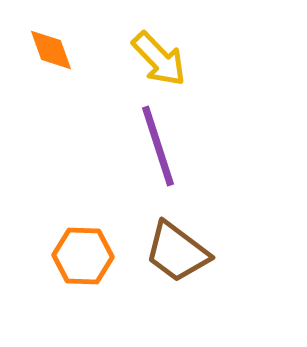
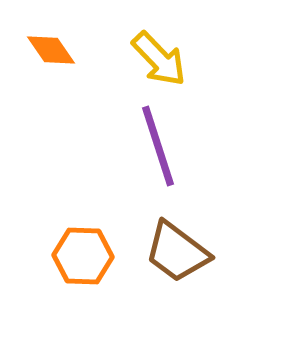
orange diamond: rotated 15 degrees counterclockwise
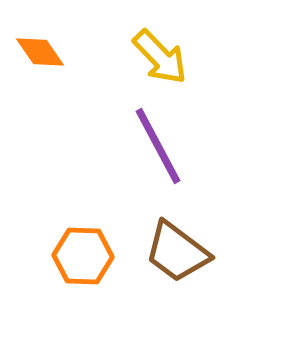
orange diamond: moved 11 px left, 2 px down
yellow arrow: moved 1 px right, 2 px up
purple line: rotated 10 degrees counterclockwise
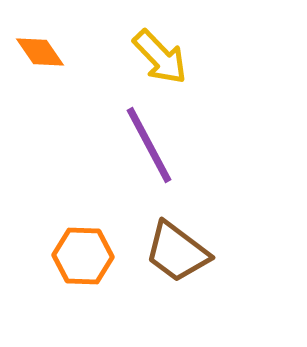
purple line: moved 9 px left, 1 px up
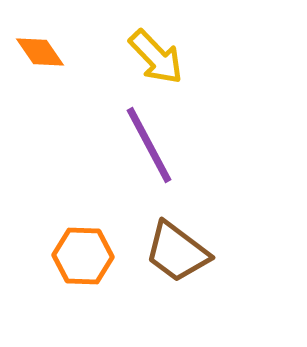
yellow arrow: moved 4 px left
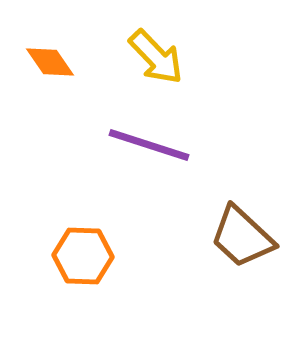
orange diamond: moved 10 px right, 10 px down
purple line: rotated 44 degrees counterclockwise
brown trapezoid: moved 65 px right, 15 px up; rotated 6 degrees clockwise
